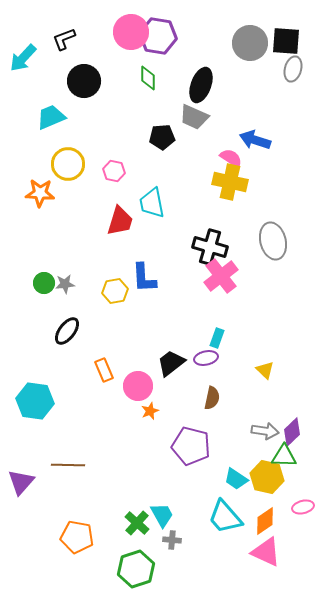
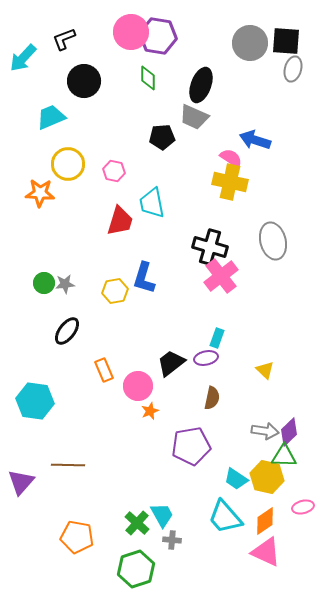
blue L-shape at (144, 278): rotated 20 degrees clockwise
purple diamond at (292, 432): moved 3 px left
purple pentagon at (191, 446): rotated 24 degrees counterclockwise
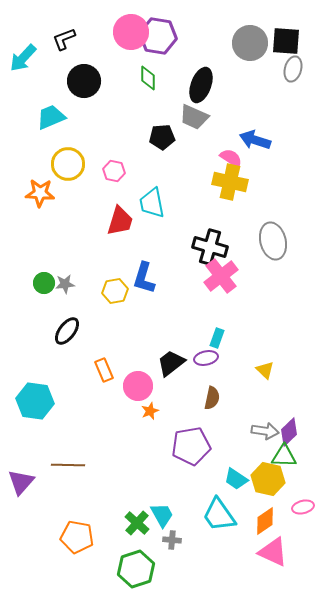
yellow hexagon at (267, 477): moved 1 px right, 2 px down
cyan trapezoid at (225, 517): moved 6 px left, 2 px up; rotated 6 degrees clockwise
pink triangle at (266, 552): moved 7 px right
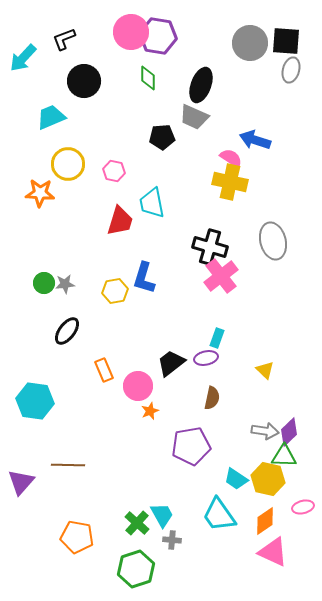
gray ellipse at (293, 69): moved 2 px left, 1 px down
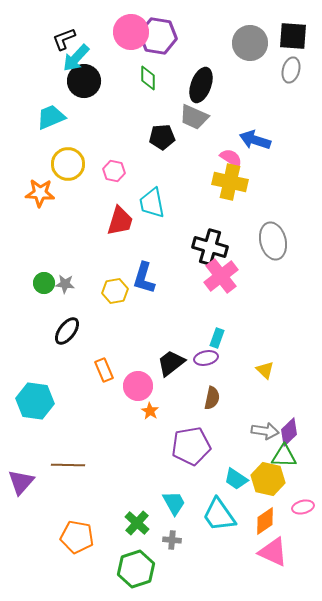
black square at (286, 41): moved 7 px right, 5 px up
cyan arrow at (23, 58): moved 53 px right
gray star at (65, 284): rotated 12 degrees clockwise
orange star at (150, 411): rotated 18 degrees counterclockwise
cyan trapezoid at (162, 515): moved 12 px right, 12 px up
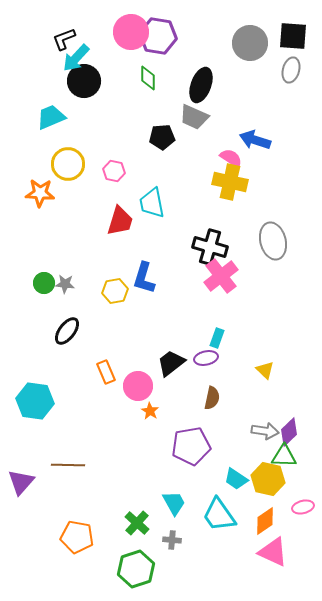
orange rectangle at (104, 370): moved 2 px right, 2 px down
